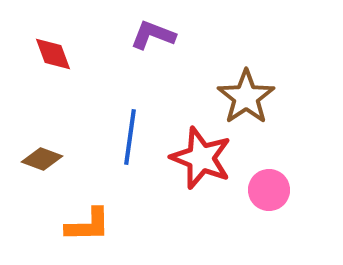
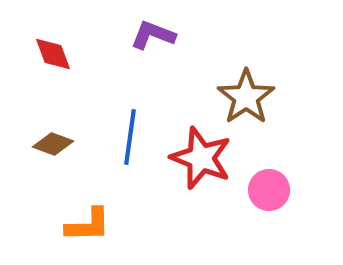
brown diamond: moved 11 px right, 15 px up
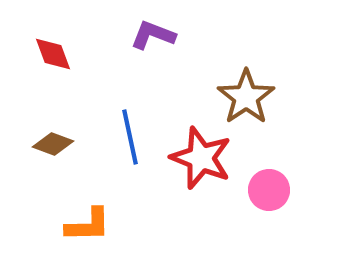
blue line: rotated 20 degrees counterclockwise
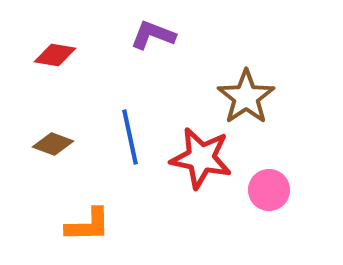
red diamond: moved 2 px right, 1 px down; rotated 60 degrees counterclockwise
red star: rotated 10 degrees counterclockwise
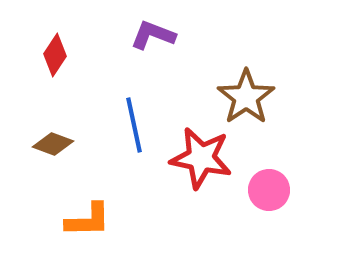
red diamond: rotated 66 degrees counterclockwise
blue line: moved 4 px right, 12 px up
orange L-shape: moved 5 px up
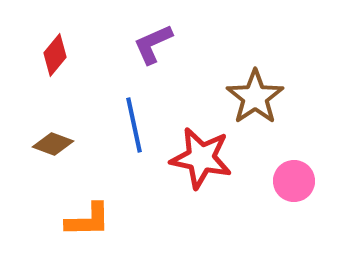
purple L-shape: moved 9 px down; rotated 45 degrees counterclockwise
red diamond: rotated 6 degrees clockwise
brown star: moved 9 px right
pink circle: moved 25 px right, 9 px up
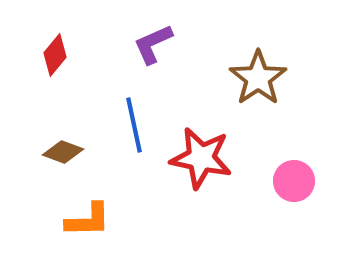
brown star: moved 3 px right, 19 px up
brown diamond: moved 10 px right, 8 px down
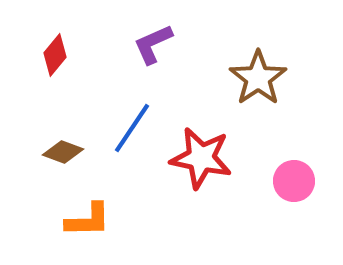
blue line: moved 2 px left, 3 px down; rotated 46 degrees clockwise
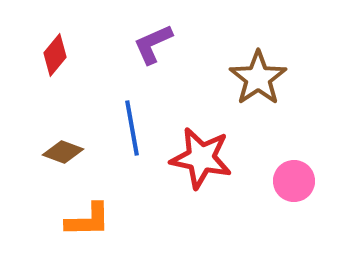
blue line: rotated 44 degrees counterclockwise
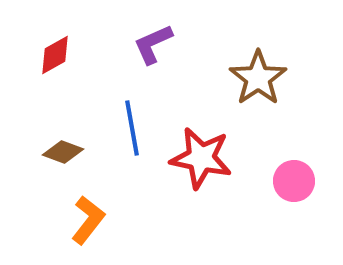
red diamond: rotated 21 degrees clockwise
orange L-shape: rotated 51 degrees counterclockwise
